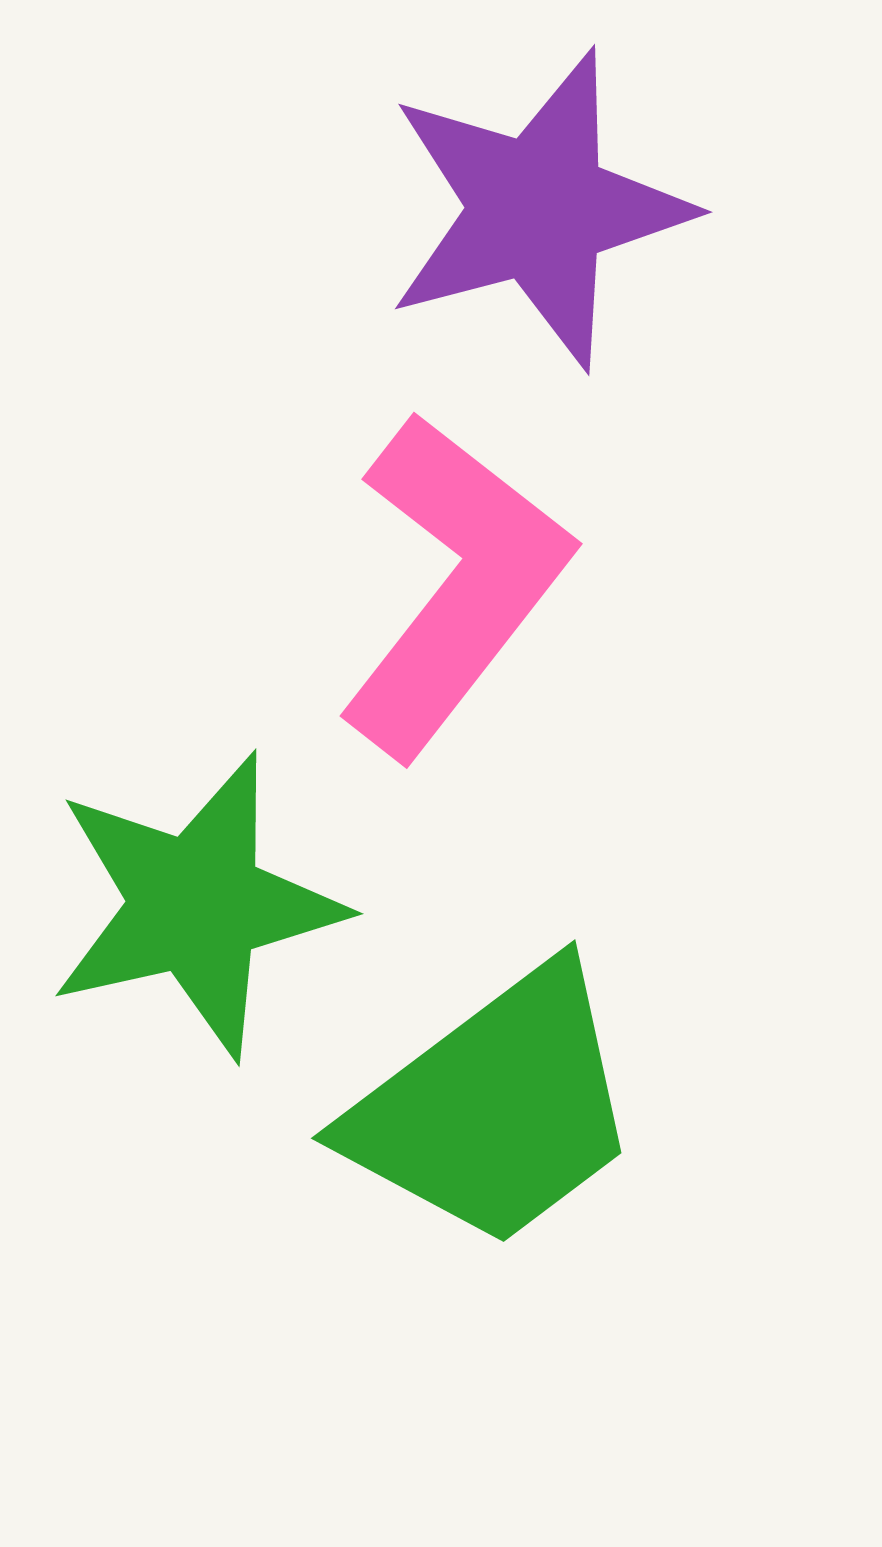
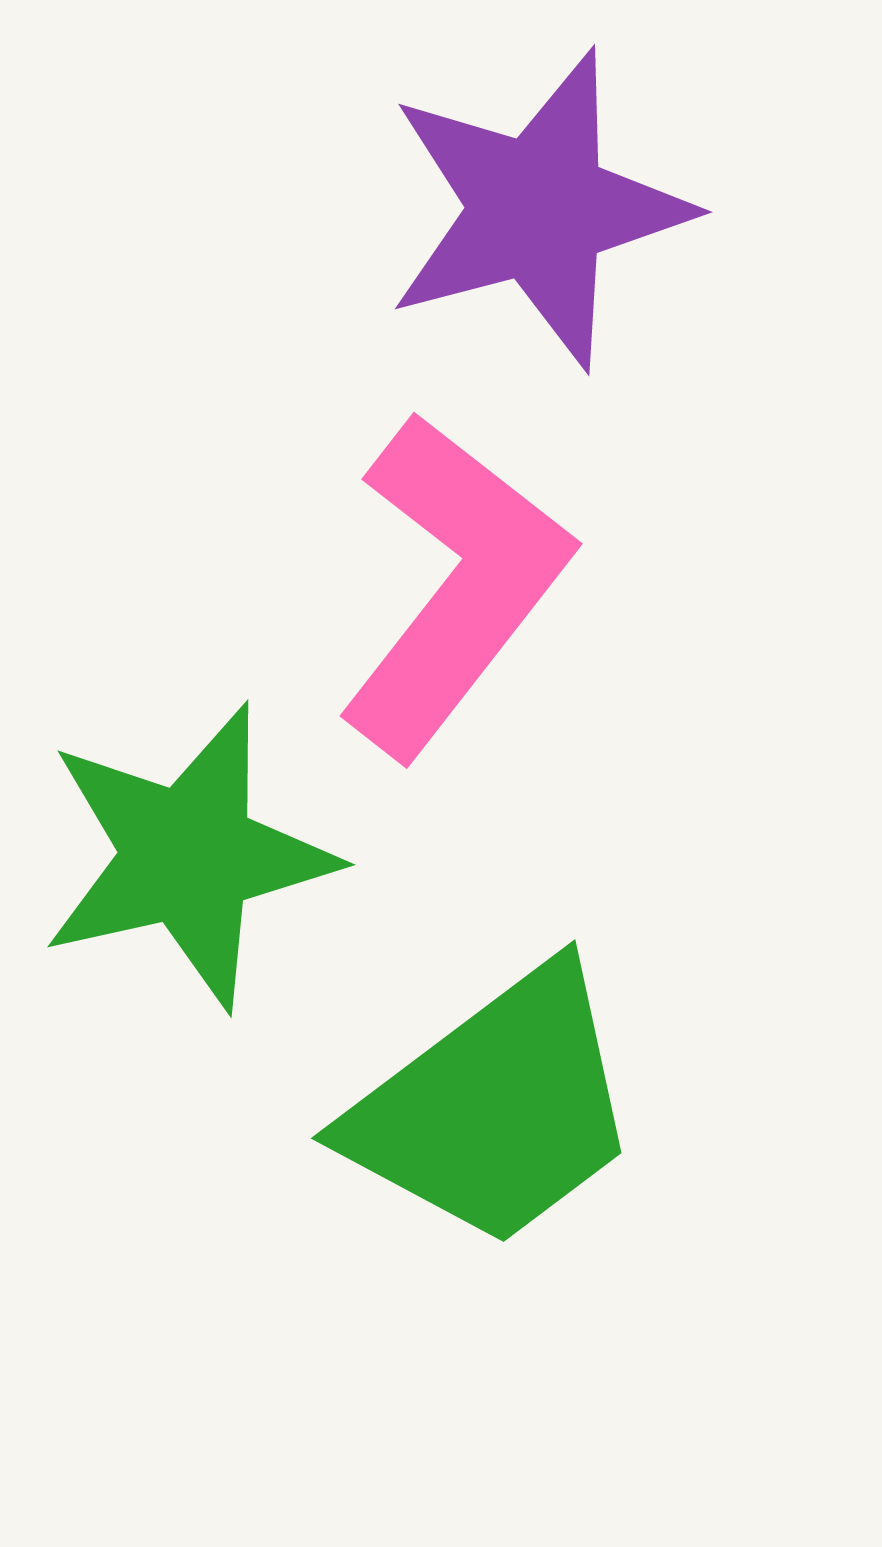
green star: moved 8 px left, 49 px up
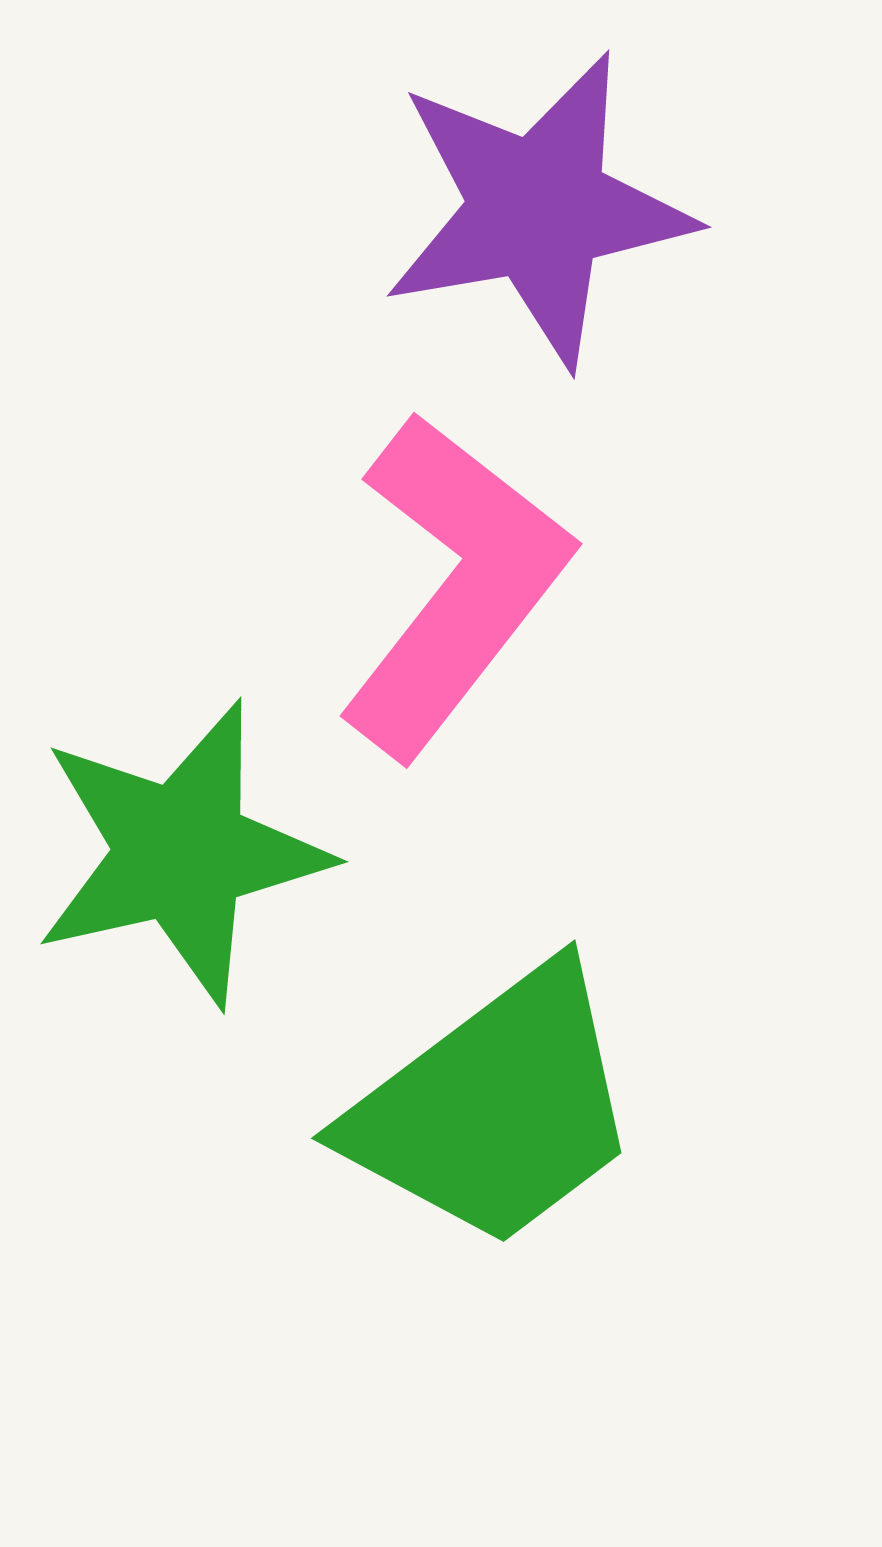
purple star: rotated 5 degrees clockwise
green star: moved 7 px left, 3 px up
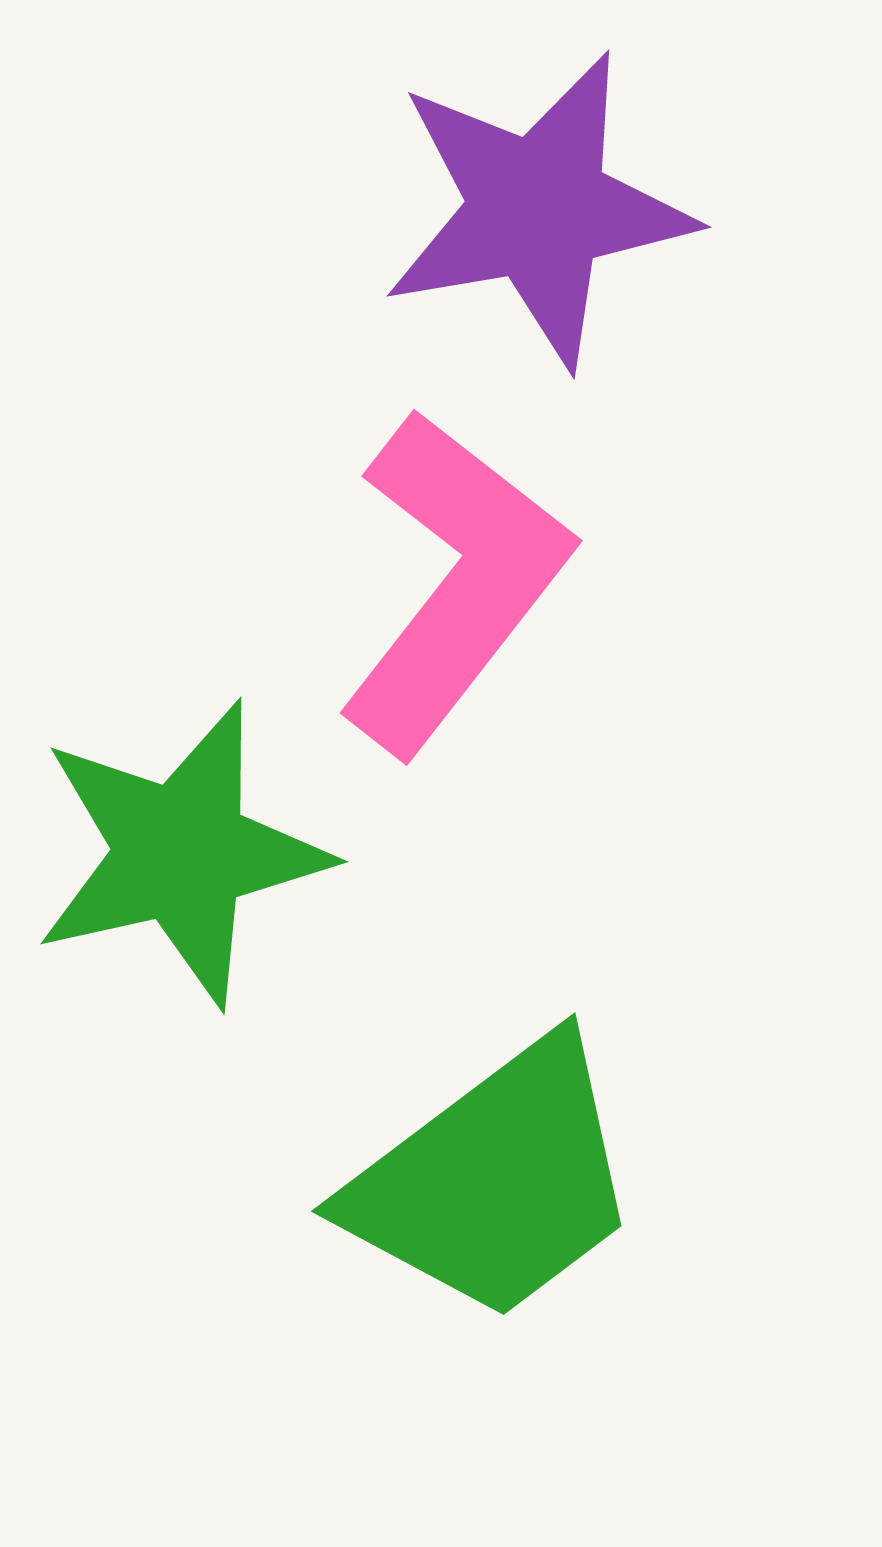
pink L-shape: moved 3 px up
green trapezoid: moved 73 px down
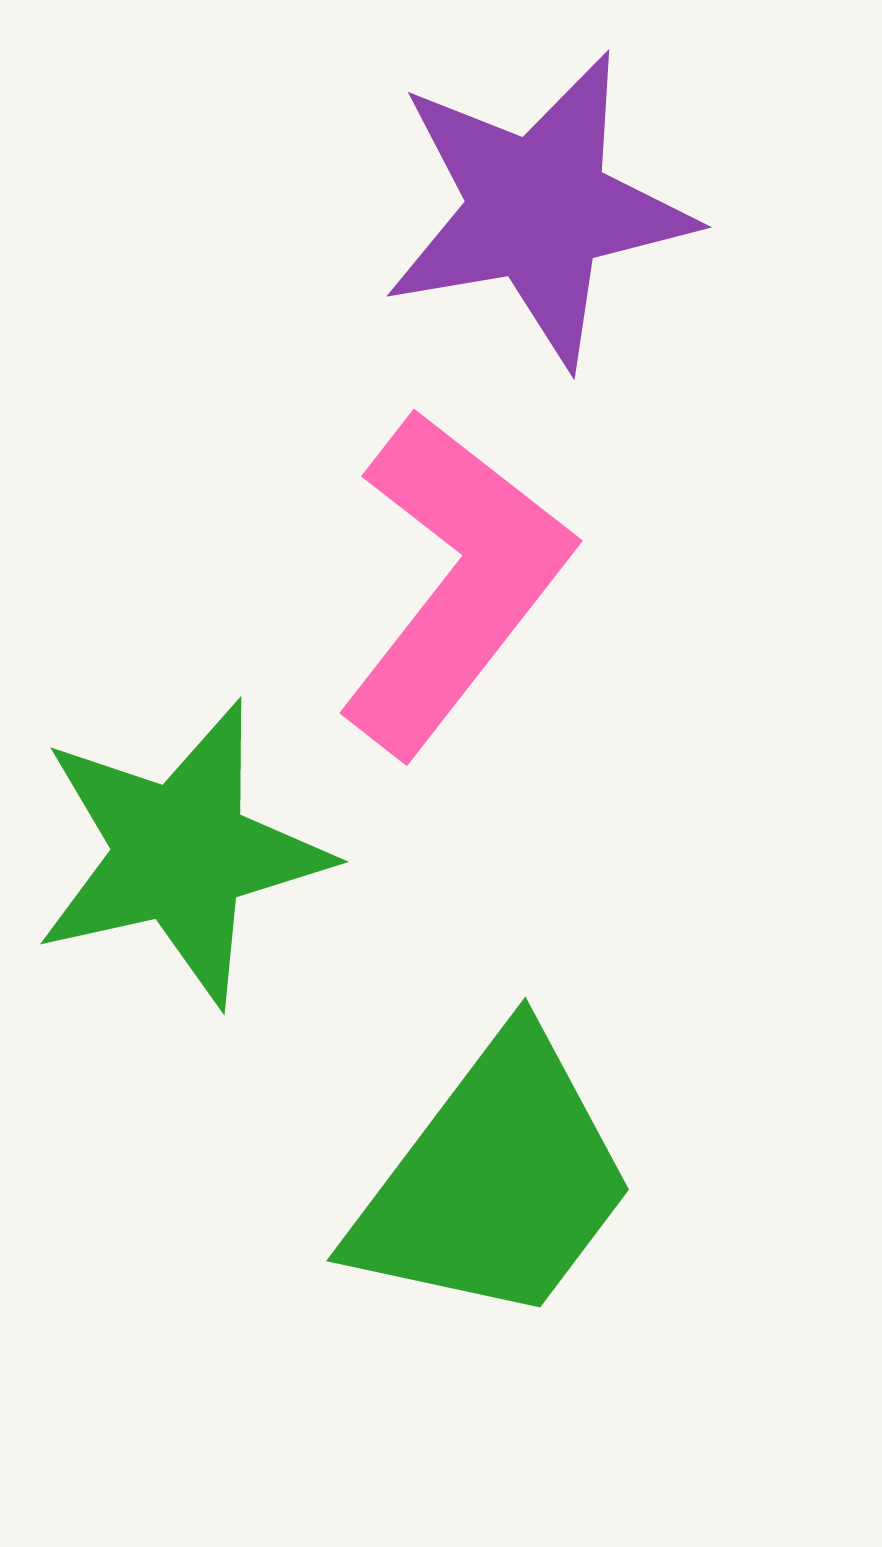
green trapezoid: rotated 16 degrees counterclockwise
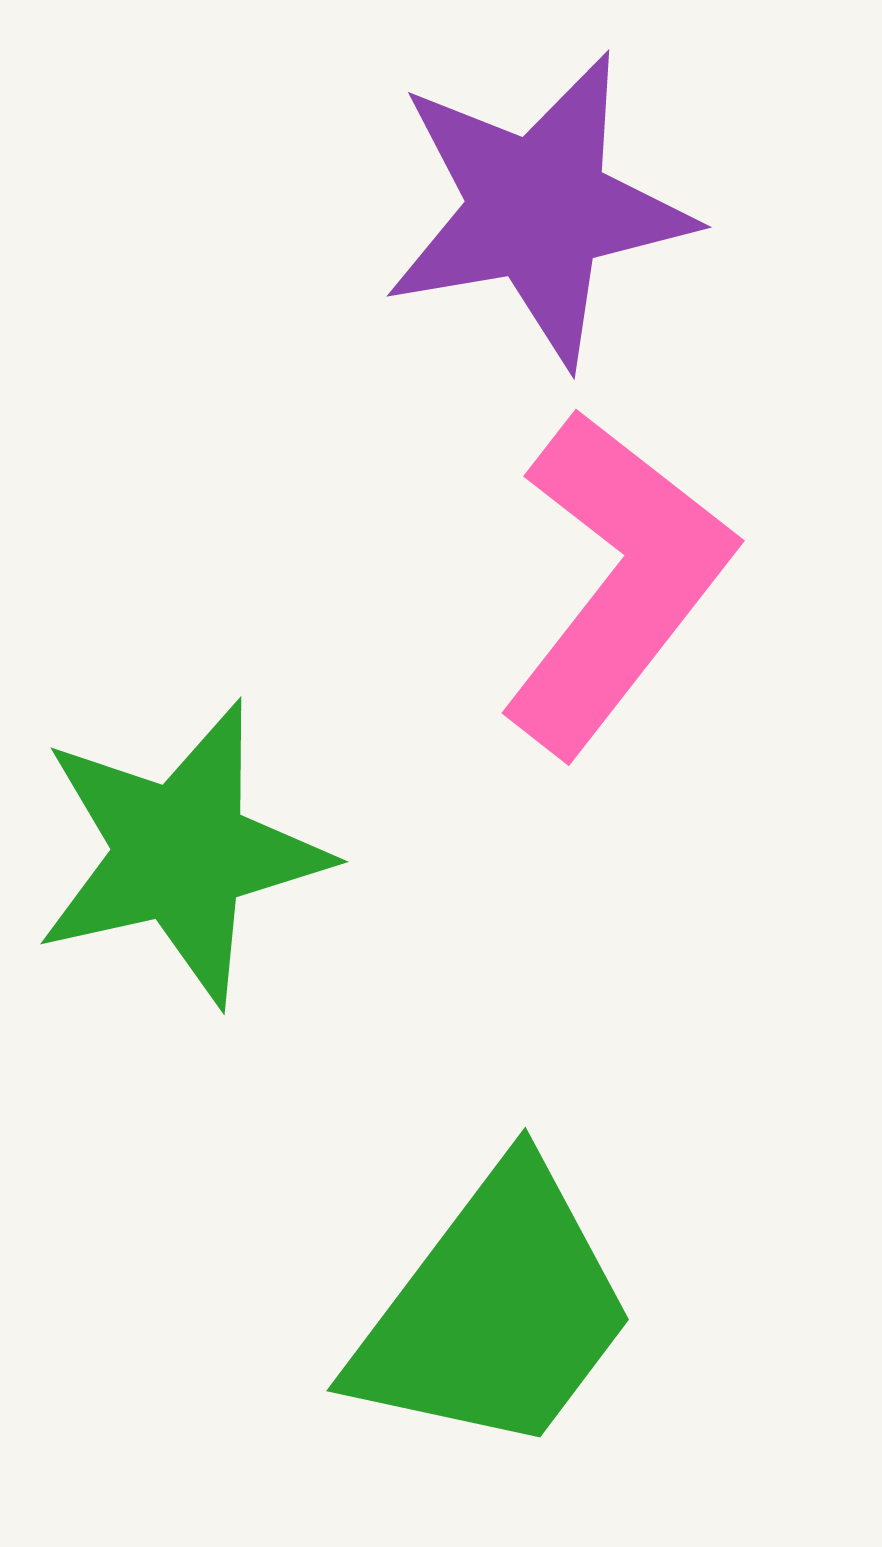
pink L-shape: moved 162 px right
green trapezoid: moved 130 px down
